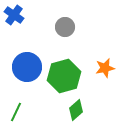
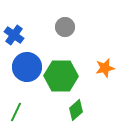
blue cross: moved 20 px down
green hexagon: moved 3 px left; rotated 16 degrees clockwise
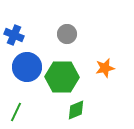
gray circle: moved 2 px right, 7 px down
blue cross: rotated 12 degrees counterclockwise
green hexagon: moved 1 px right, 1 px down
green diamond: rotated 20 degrees clockwise
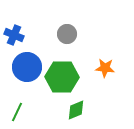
orange star: rotated 18 degrees clockwise
green line: moved 1 px right
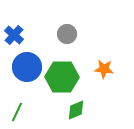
blue cross: rotated 18 degrees clockwise
orange star: moved 1 px left, 1 px down
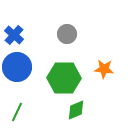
blue circle: moved 10 px left
green hexagon: moved 2 px right, 1 px down
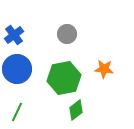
blue cross: rotated 12 degrees clockwise
blue circle: moved 2 px down
green hexagon: rotated 12 degrees counterclockwise
green diamond: rotated 15 degrees counterclockwise
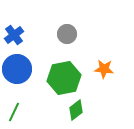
green line: moved 3 px left
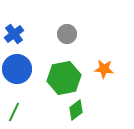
blue cross: moved 1 px up
